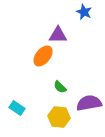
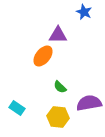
yellow hexagon: moved 1 px left
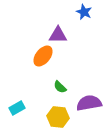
cyan rectangle: rotated 63 degrees counterclockwise
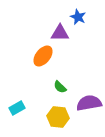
blue star: moved 6 px left, 5 px down
purple triangle: moved 2 px right, 2 px up
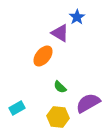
blue star: moved 1 px left; rotated 14 degrees clockwise
purple triangle: rotated 30 degrees clockwise
purple semicircle: moved 1 px left; rotated 20 degrees counterclockwise
